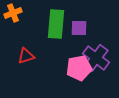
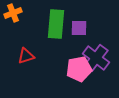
pink pentagon: moved 1 px down
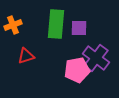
orange cross: moved 12 px down
pink pentagon: moved 2 px left, 1 px down
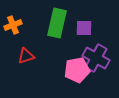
green rectangle: moved 1 px right, 1 px up; rotated 8 degrees clockwise
purple square: moved 5 px right
purple cross: rotated 8 degrees counterclockwise
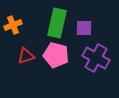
pink pentagon: moved 21 px left, 15 px up; rotated 25 degrees clockwise
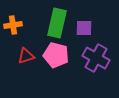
orange cross: rotated 12 degrees clockwise
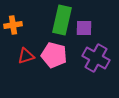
green rectangle: moved 5 px right, 3 px up
pink pentagon: moved 2 px left
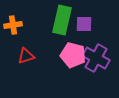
purple square: moved 4 px up
pink pentagon: moved 19 px right
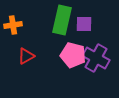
red triangle: rotated 12 degrees counterclockwise
